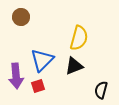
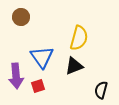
blue triangle: moved 3 px up; rotated 20 degrees counterclockwise
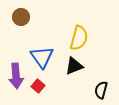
red square: rotated 32 degrees counterclockwise
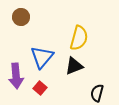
blue triangle: rotated 15 degrees clockwise
red square: moved 2 px right, 2 px down
black semicircle: moved 4 px left, 3 px down
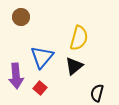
black triangle: rotated 18 degrees counterclockwise
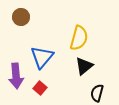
black triangle: moved 10 px right
